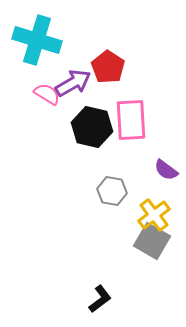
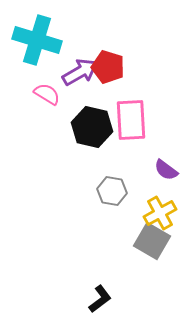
red pentagon: rotated 16 degrees counterclockwise
purple arrow: moved 7 px right, 11 px up
yellow cross: moved 6 px right, 2 px up; rotated 8 degrees clockwise
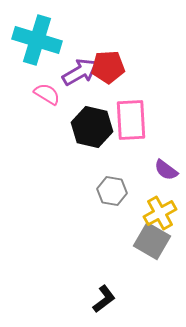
red pentagon: rotated 20 degrees counterclockwise
black L-shape: moved 4 px right
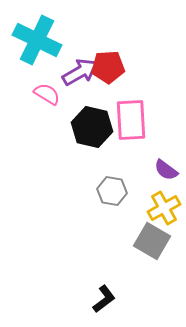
cyan cross: rotated 9 degrees clockwise
yellow cross: moved 4 px right, 5 px up
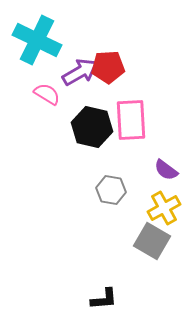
gray hexagon: moved 1 px left, 1 px up
black L-shape: rotated 32 degrees clockwise
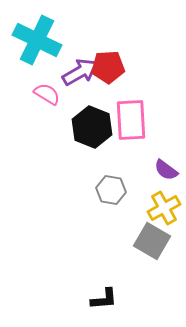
black hexagon: rotated 9 degrees clockwise
